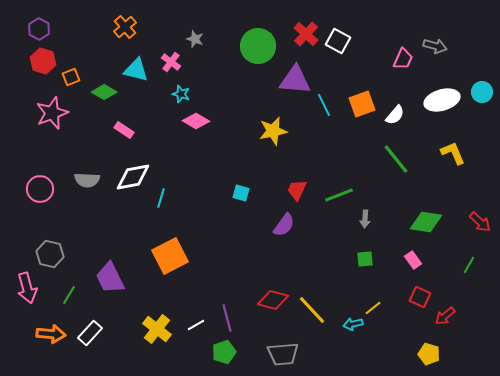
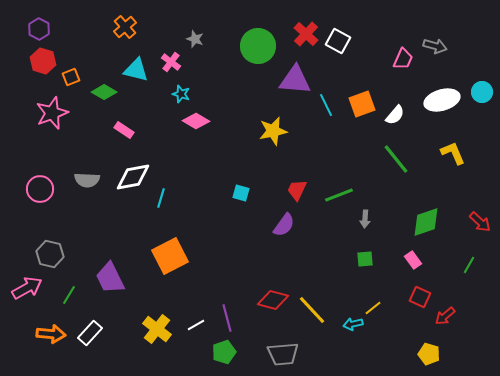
cyan line at (324, 105): moved 2 px right
green diamond at (426, 222): rotated 28 degrees counterclockwise
pink arrow at (27, 288): rotated 104 degrees counterclockwise
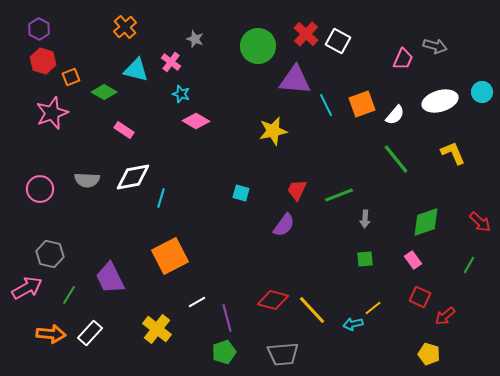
white ellipse at (442, 100): moved 2 px left, 1 px down
white line at (196, 325): moved 1 px right, 23 px up
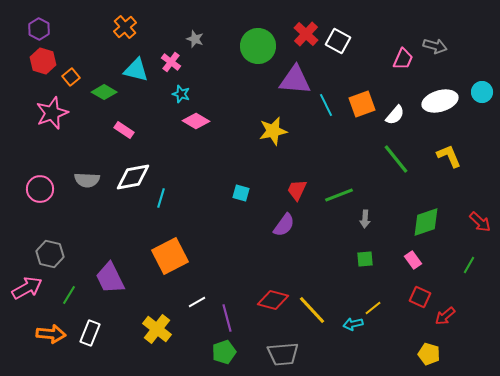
orange square at (71, 77): rotated 18 degrees counterclockwise
yellow L-shape at (453, 153): moved 4 px left, 3 px down
white rectangle at (90, 333): rotated 20 degrees counterclockwise
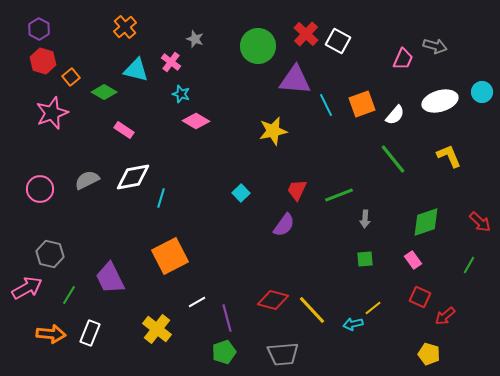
green line at (396, 159): moved 3 px left
gray semicircle at (87, 180): rotated 150 degrees clockwise
cyan square at (241, 193): rotated 30 degrees clockwise
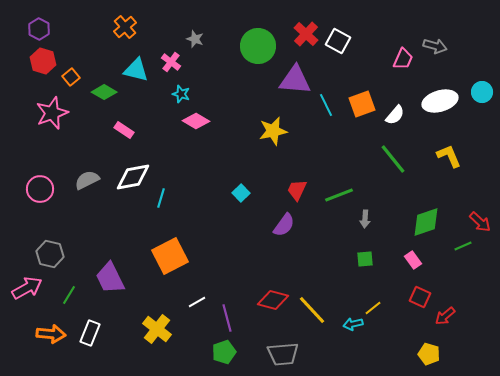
green line at (469, 265): moved 6 px left, 19 px up; rotated 36 degrees clockwise
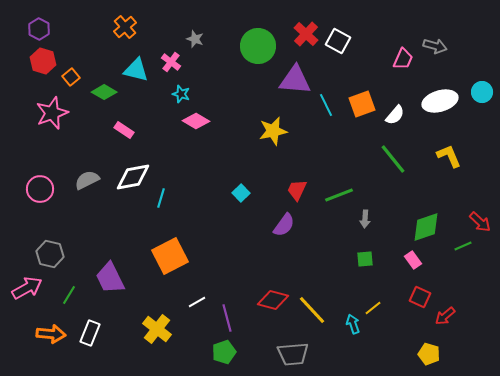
green diamond at (426, 222): moved 5 px down
cyan arrow at (353, 324): rotated 84 degrees clockwise
gray trapezoid at (283, 354): moved 10 px right
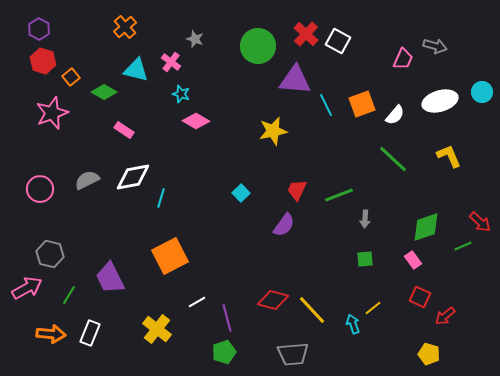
green line at (393, 159): rotated 8 degrees counterclockwise
